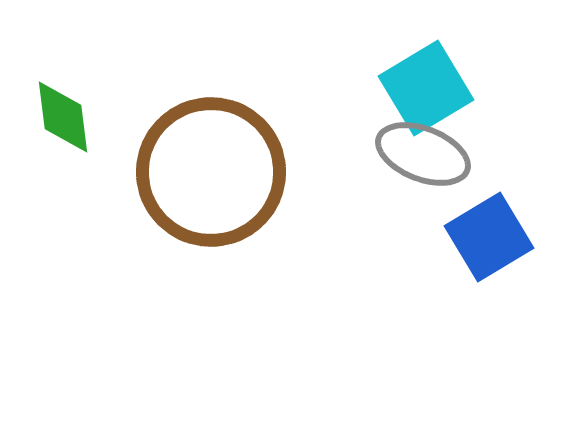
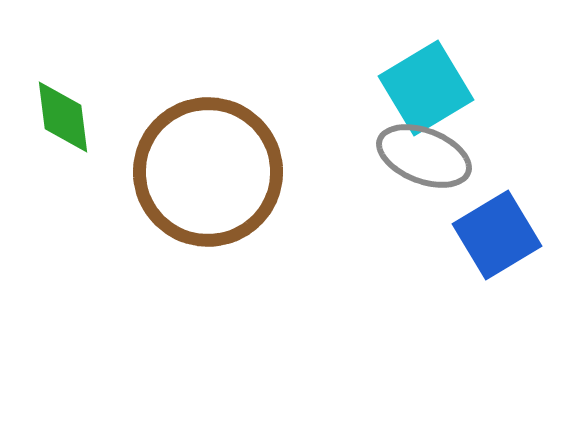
gray ellipse: moved 1 px right, 2 px down
brown circle: moved 3 px left
blue square: moved 8 px right, 2 px up
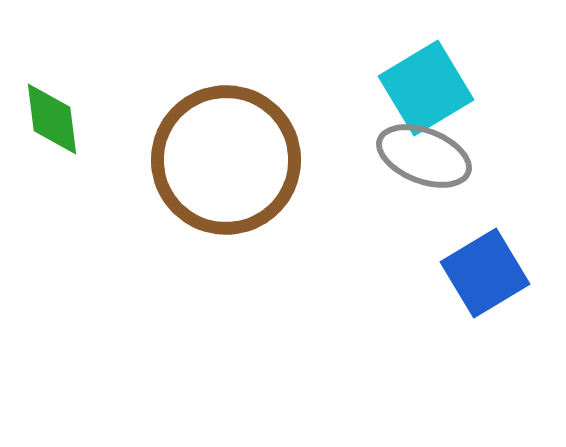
green diamond: moved 11 px left, 2 px down
brown circle: moved 18 px right, 12 px up
blue square: moved 12 px left, 38 px down
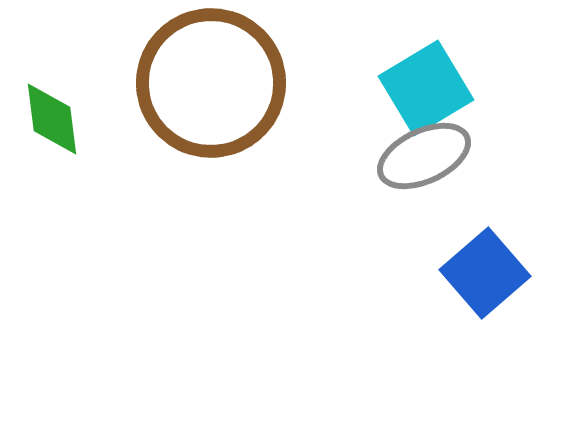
gray ellipse: rotated 46 degrees counterclockwise
brown circle: moved 15 px left, 77 px up
blue square: rotated 10 degrees counterclockwise
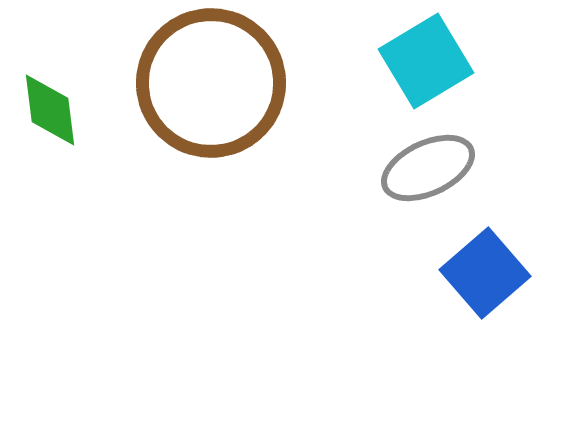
cyan square: moved 27 px up
green diamond: moved 2 px left, 9 px up
gray ellipse: moved 4 px right, 12 px down
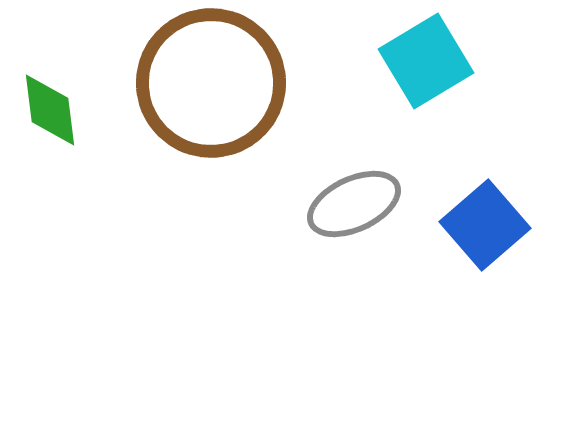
gray ellipse: moved 74 px left, 36 px down
blue square: moved 48 px up
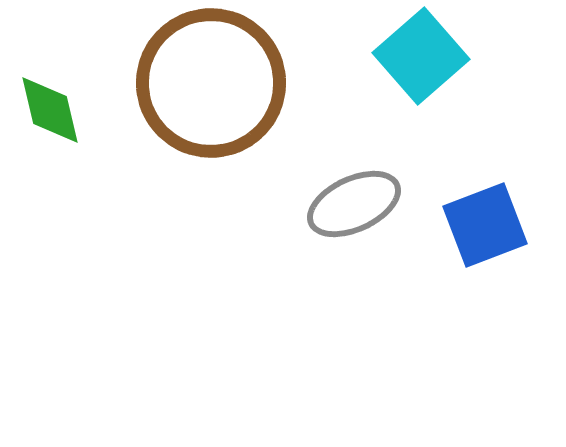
cyan square: moved 5 px left, 5 px up; rotated 10 degrees counterclockwise
green diamond: rotated 6 degrees counterclockwise
blue square: rotated 20 degrees clockwise
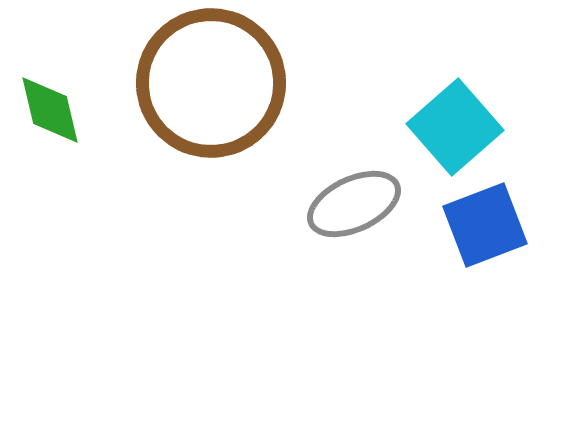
cyan square: moved 34 px right, 71 px down
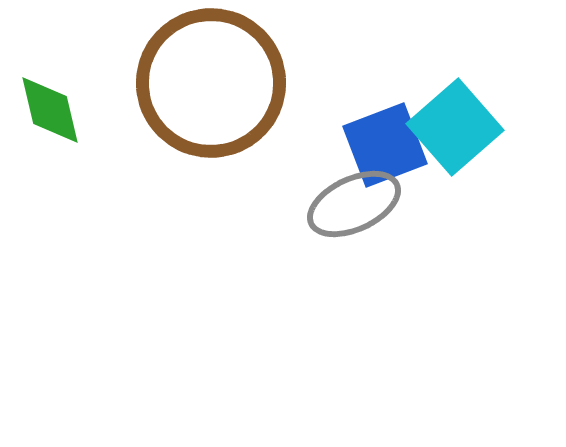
blue square: moved 100 px left, 80 px up
